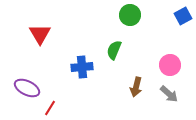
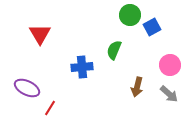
blue square: moved 31 px left, 11 px down
brown arrow: moved 1 px right
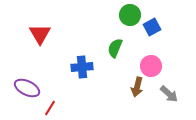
green semicircle: moved 1 px right, 2 px up
pink circle: moved 19 px left, 1 px down
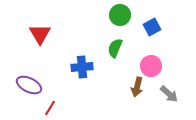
green circle: moved 10 px left
purple ellipse: moved 2 px right, 3 px up
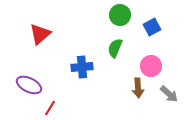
red triangle: rotated 20 degrees clockwise
brown arrow: moved 1 px right, 1 px down; rotated 18 degrees counterclockwise
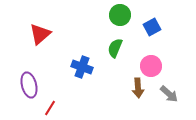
blue cross: rotated 25 degrees clockwise
purple ellipse: rotated 50 degrees clockwise
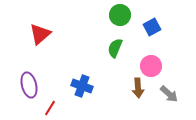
blue cross: moved 19 px down
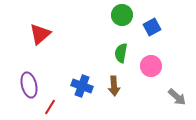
green circle: moved 2 px right
green semicircle: moved 6 px right, 5 px down; rotated 12 degrees counterclockwise
brown arrow: moved 24 px left, 2 px up
gray arrow: moved 8 px right, 3 px down
red line: moved 1 px up
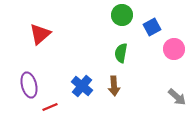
pink circle: moved 23 px right, 17 px up
blue cross: rotated 20 degrees clockwise
red line: rotated 35 degrees clockwise
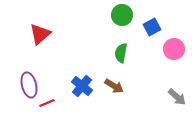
brown arrow: rotated 54 degrees counterclockwise
red line: moved 3 px left, 4 px up
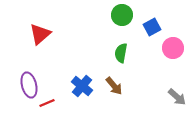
pink circle: moved 1 px left, 1 px up
brown arrow: rotated 18 degrees clockwise
